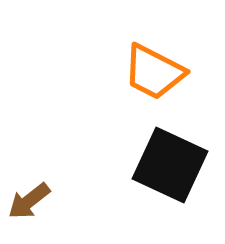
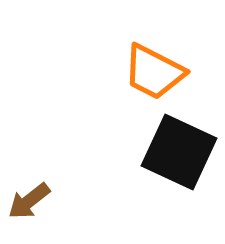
black square: moved 9 px right, 13 px up
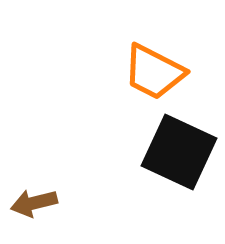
brown arrow: moved 5 px right, 2 px down; rotated 24 degrees clockwise
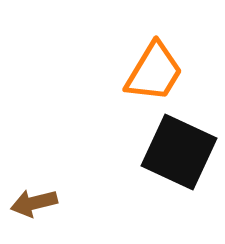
orange trapezoid: rotated 86 degrees counterclockwise
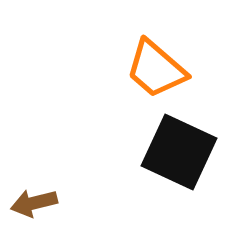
orange trapezoid: moved 2 px right, 3 px up; rotated 100 degrees clockwise
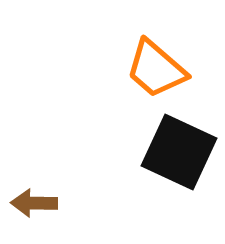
brown arrow: rotated 15 degrees clockwise
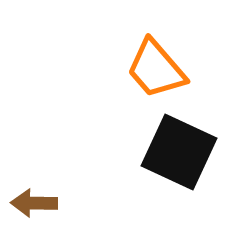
orange trapezoid: rotated 8 degrees clockwise
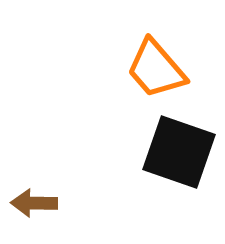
black square: rotated 6 degrees counterclockwise
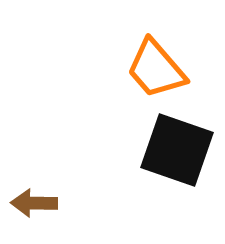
black square: moved 2 px left, 2 px up
